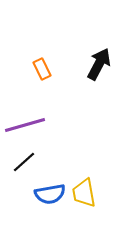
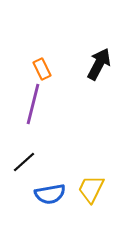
purple line: moved 8 px right, 21 px up; rotated 60 degrees counterclockwise
yellow trapezoid: moved 7 px right, 4 px up; rotated 36 degrees clockwise
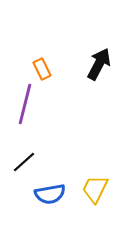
purple line: moved 8 px left
yellow trapezoid: moved 4 px right
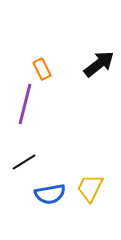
black arrow: rotated 24 degrees clockwise
black line: rotated 10 degrees clockwise
yellow trapezoid: moved 5 px left, 1 px up
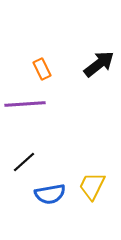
purple line: rotated 72 degrees clockwise
black line: rotated 10 degrees counterclockwise
yellow trapezoid: moved 2 px right, 2 px up
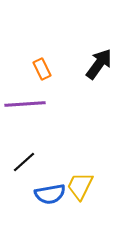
black arrow: rotated 16 degrees counterclockwise
yellow trapezoid: moved 12 px left
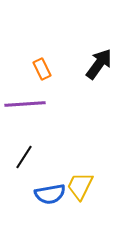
black line: moved 5 px up; rotated 15 degrees counterclockwise
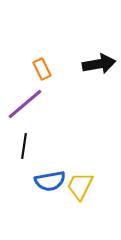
black arrow: rotated 44 degrees clockwise
purple line: rotated 36 degrees counterclockwise
black line: moved 11 px up; rotated 25 degrees counterclockwise
blue semicircle: moved 13 px up
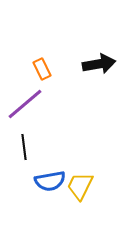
black line: moved 1 px down; rotated 15 degrees counterclockwise
